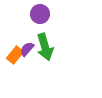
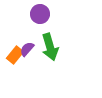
green arrow: moved 5 px right
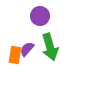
purple circle: moved 2 px down
orange rectangle: rotated 30 degrees counterclockwise
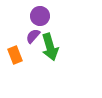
purple semicircle: moved 6 px right, 13 px up
orange rectangle: rotated 30 degrees counterclockwise
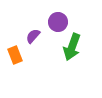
purple circle: moved 18 px right, 6 px down
green arrow: moved 22 px right; rotated 36 degrees clockwise
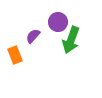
green arrow: moved 1 px left, 7 px up
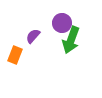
purple circle: moved 4 px right, 1 px down
orange rectangle: rotated 42 degrees clockwise
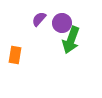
purple semicircle: moved 6 px right, 17 px up
orange rectangle: rotated 12 degrees counterclockwise
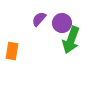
orange rectangle: moved 3 px left, 4 px up
